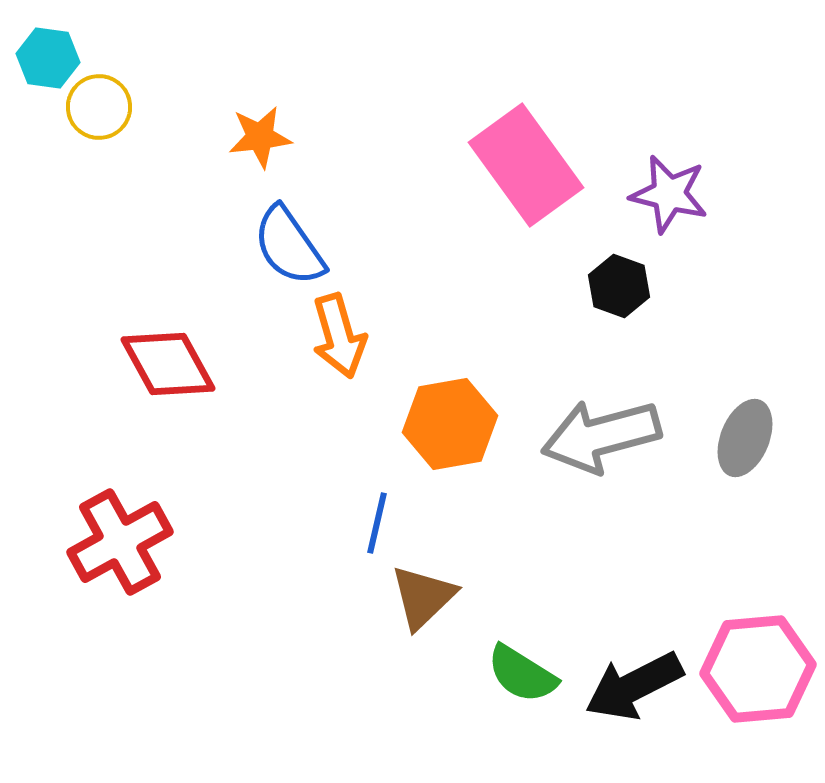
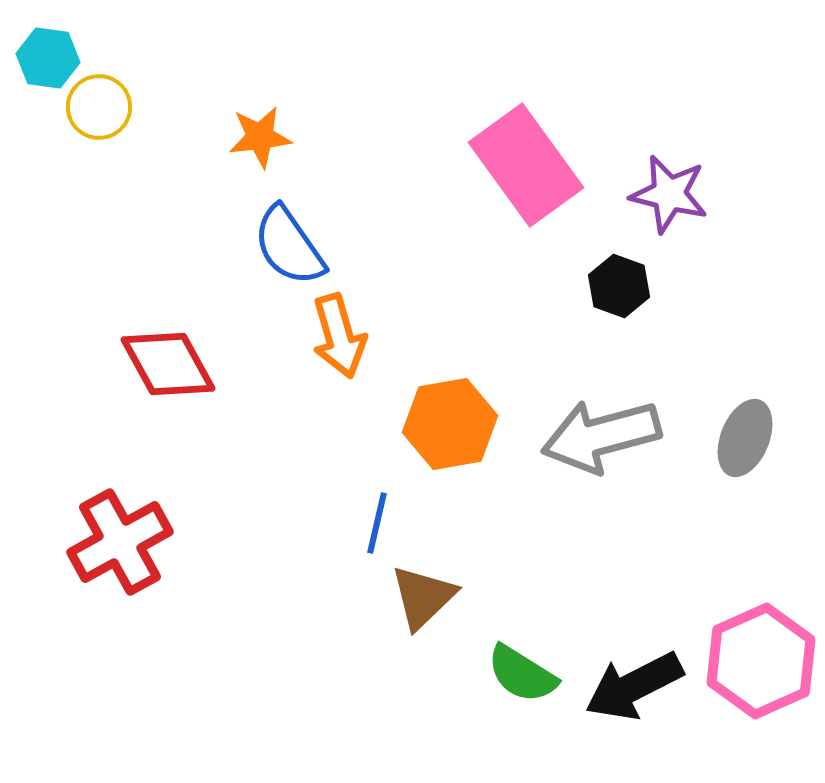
pink hexagon: moved 3 px right, 8 px up; rotated 19 degrees counterclockwise
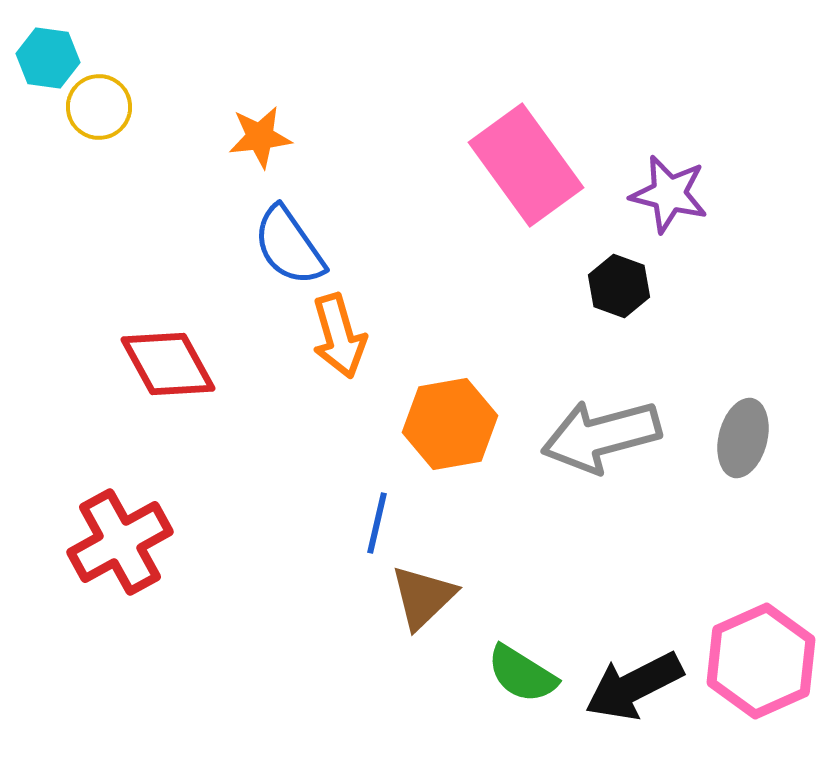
gray ellipse: moved 2 px left; rotated 8 degrees counterclockwise
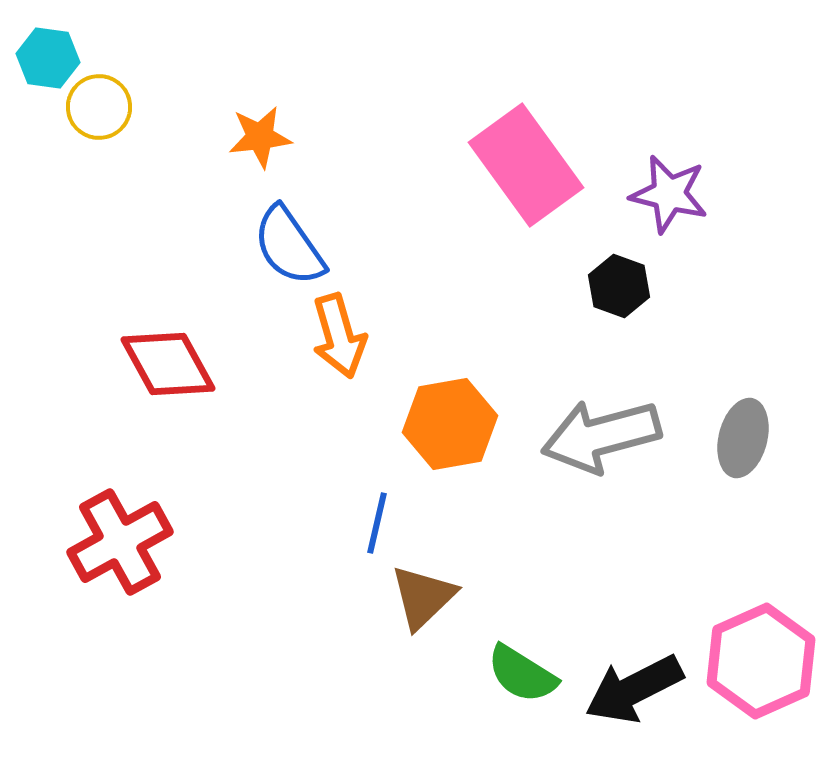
black arrow: moved 3 px down
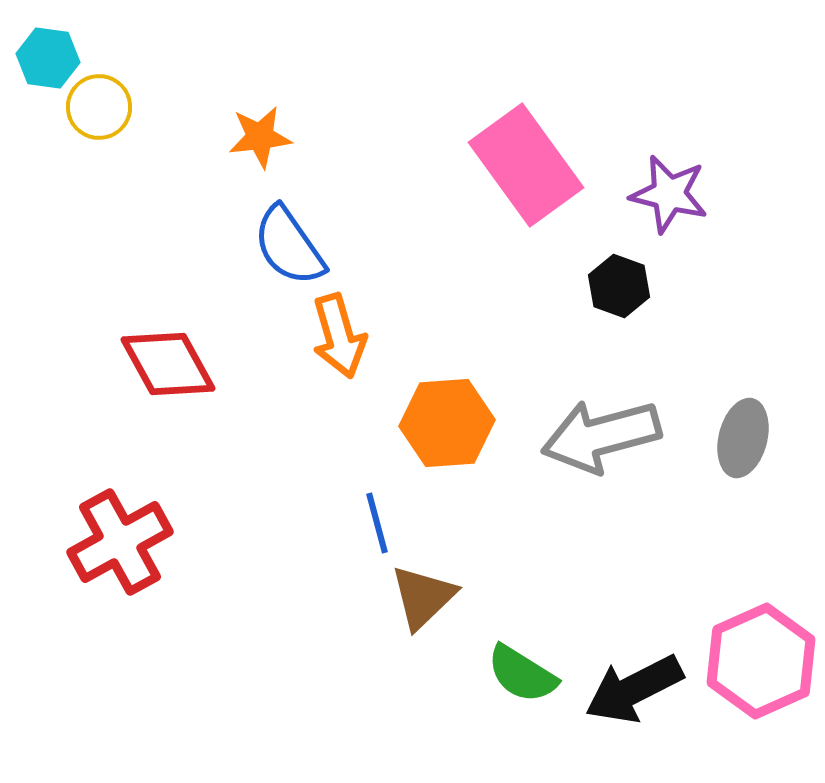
orange hexagon: moved 3 px left, 1 px up; rotated 6 degrees clockwise
blue line: rotated 28 degrees counterclockwise
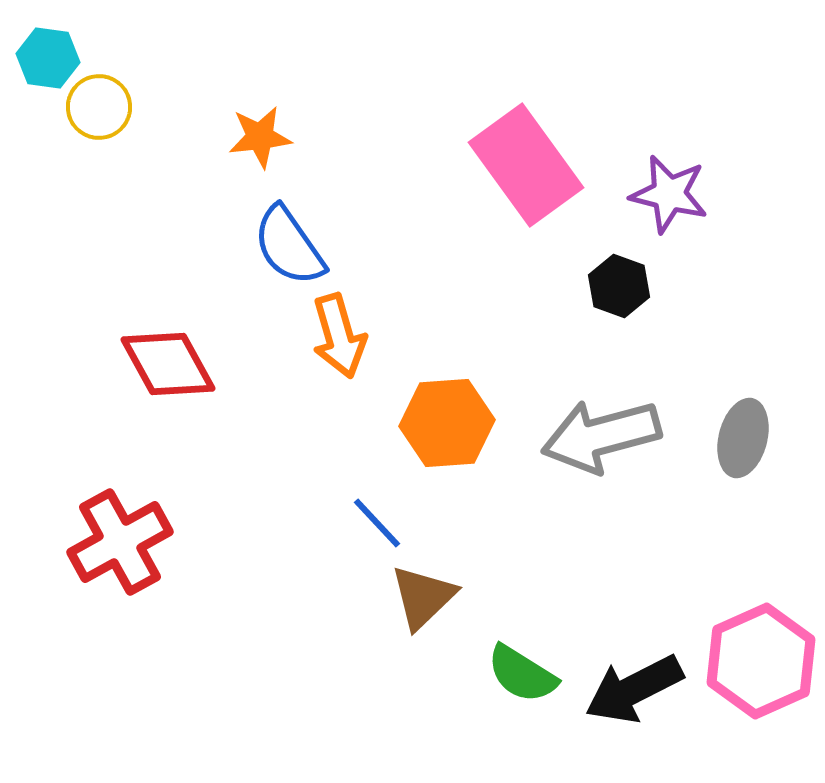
blue line: rotated 28 degrees counterclockwise
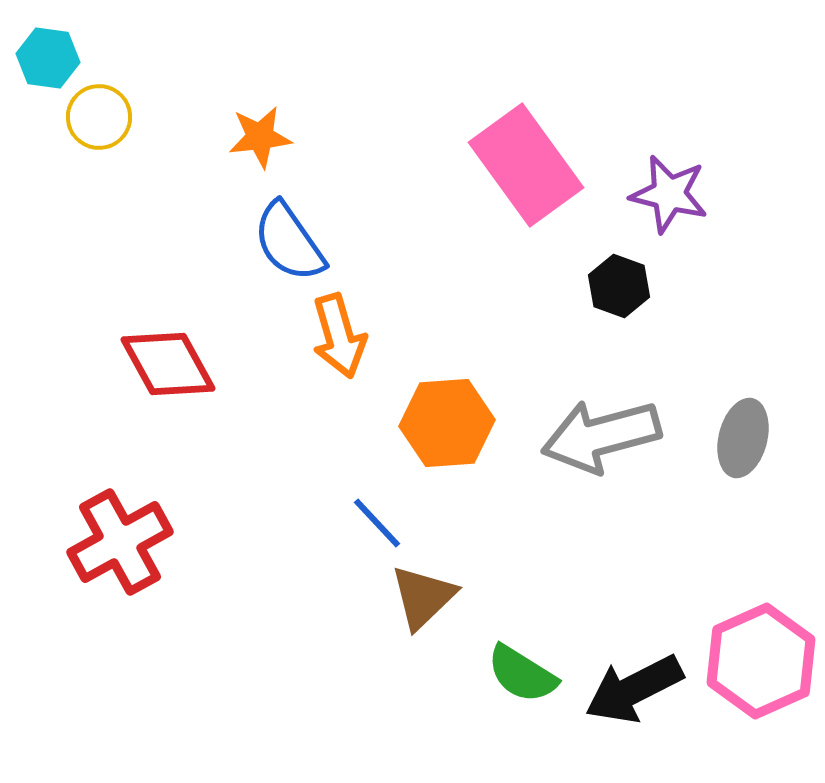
yellow circle: moved 10 px down
blue semicircle: moved 4 px up
